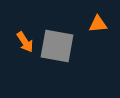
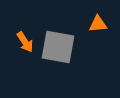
gray square: moved 1 px right, 1 px down
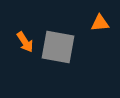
orange triangle: moved 2 px right, 1 px up
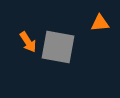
orange arrow: moved 3 px right
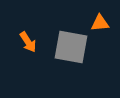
gray square: moved 13 px right
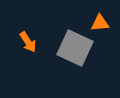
gray square: moved 4 px right, 1 px down; rotated 15 degrees clockwise
